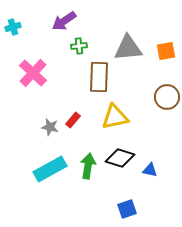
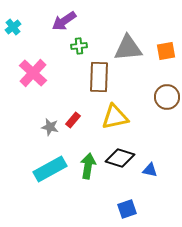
cyan cross: rotated 21 degrees counterclockwise
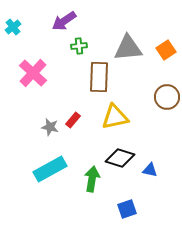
orange square: moved 1 px up; rotated 24 degrees counterclockwise
green arrow: moved 4 px right, 13 px down
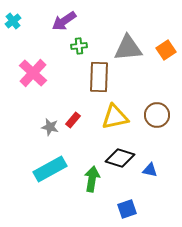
cyan cross: moved 6 px up
brown circle: moved 10 px left, 18 px down
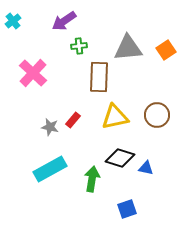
blue triangle: moved 4 px left, 2 px up
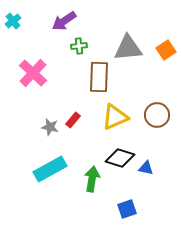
yellow triangle: rotated 12 degrees counterclockwise
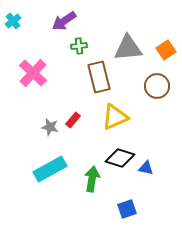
brown rectangle: rotated 16 degrees counterclockwise
brown circle: moved 29 px up
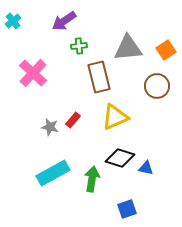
cyan rectangle: moved 3 px right, 4 px down
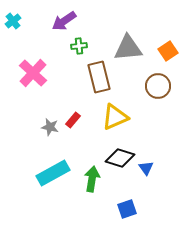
orange square: moved 2 px right, 1 px down
brown circle: moved 1 px right
blue triangle: rotated 42 degrees clockwise
